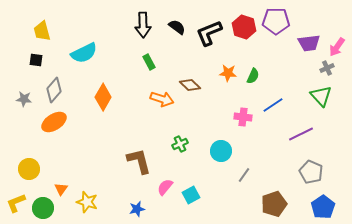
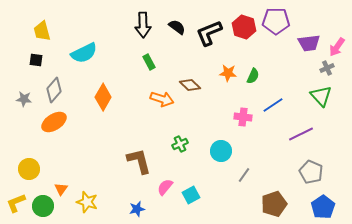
green circle: moved 2 px up
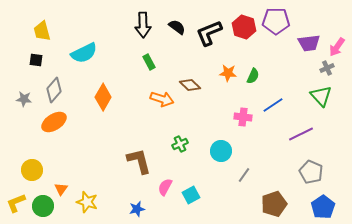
yellow circle: moved 3 px right, 1 px down
pink semicircle: rotated 12 degrees counterclockwise
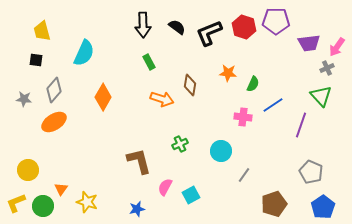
cyan semicircle: rotated 40 degrees counterclockwise
green semicircle: moved 8 px down
brown diamond: rotated 55 degrees clockwise
purple line: moved 9 px up; rotated 45 degrees counterclockwise
yellow circle: moved 4 px left
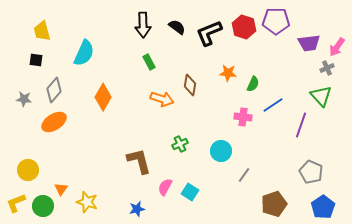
cyan square: moved 1 px left, 3 px up; rotated 30 degrees counterclockwise
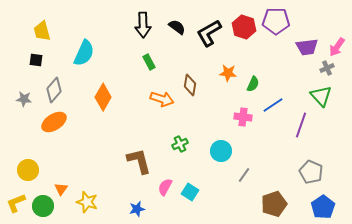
black L-shape: rotated 8 degrees counterclockwise
purple trapezoid: moved 2 px left, 4 px down
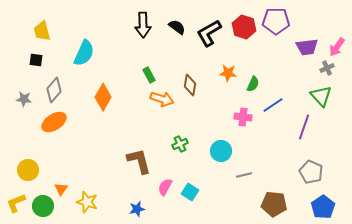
green rectangle: moved 13 px down
purple line: moved 3 px right, 2 px down
gray line: rotated 42 degrees clockwise
brown pentagon: rotated 25 degrees clockwise
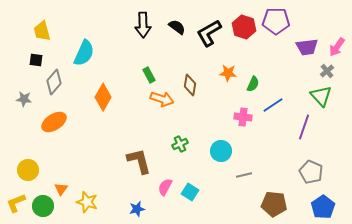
gray cross: moved 3 px down; rotated 16 degrees counterclockwise
gray diamond: moved 8 px up
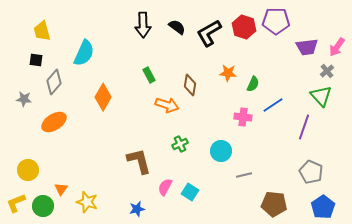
orange arrow: moved 5 px right, 6 px down
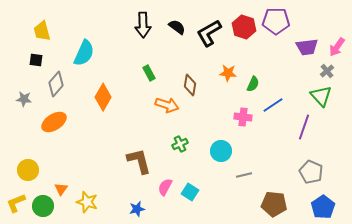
green rectangle: moved 2 px up
gray diamond: moved 2 px right, 2 px down
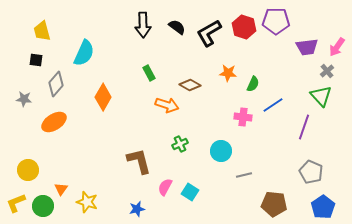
brown diamond: rotated 70 degrees counterclockwise
